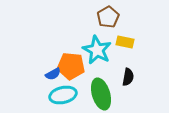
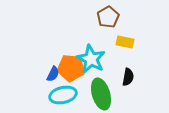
cyan star: moved 6 px left, 9 px down
orange pentagon: moved 2 px down
blue semicircle: rotated 35 degrees counterclockwise
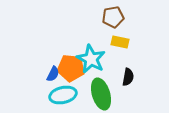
brown pentagon: moved 5 px right; rotated 20 degrees clockwise
yellow rectangle: moved 5 px left
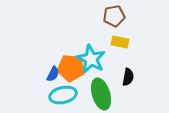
brown pentagon: moved 1 px right, 1 px up
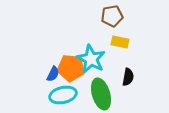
brown pentagon: moved 2 px left
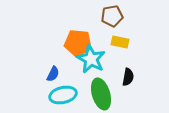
orange pentagon: moved 7 px right, 25 px up
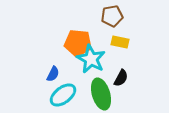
black semicircle: moved 7 px left, 1 px down; rotated 18 degrees clockwise
cyan ellipse: rotated 24 degrees counterclockwise
